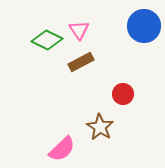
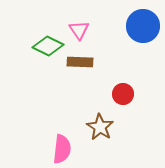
blue circle: moved 1 px left
green diamond: moved 1 px right, 6 px down
brown rectangle: moved 1 px left; rotated 30 degrees clockwise
pink semicircle: rotated 40 degrees counterclockwise
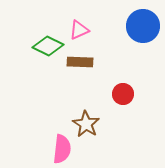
pink triangle: rotated 40 degrees clockwise
brown star: moved 14 px left, 3 px up
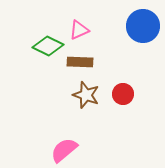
brown star: moved 29 px up; rotated 12 degrees counterclockwise
pink semicircle: moved 2 px right, 1 px down; rotated 136 degrees counterclockwise
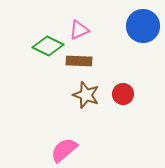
brown rectangle: moved 1 px left, 1 px up
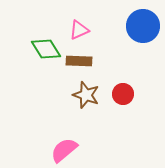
green diamond: moved 2 px left, 3 px down; rotated 32 degrees clockwise
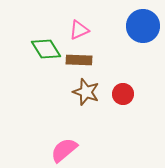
brown rectangle: moved 1 px up
brown star: moved 3 px up
